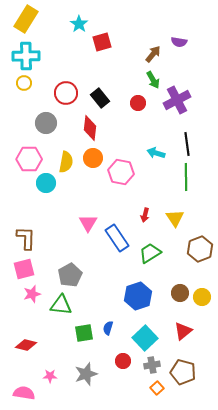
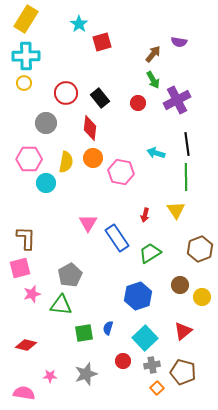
yellow triangle at (175, 218): moved 1 px right, 8 px up
pink square at (24, 269): moved 4 px left, 1 px up
brown circle at (180, 293): moved 8 px up
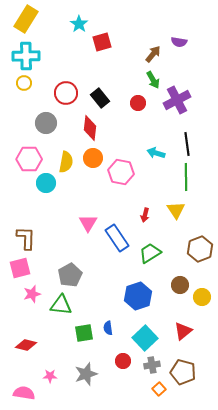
blue semicircle at (108, 328): rotated 24 degrees counterclockwise
orange square at (157, 388): moved 2 px right, 1 px down
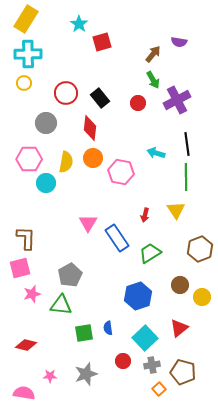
cyan cross at (26, 56): moved 2 px right, 2 px up
red triangle at (183, 331): moved 4 px left, 3 px up
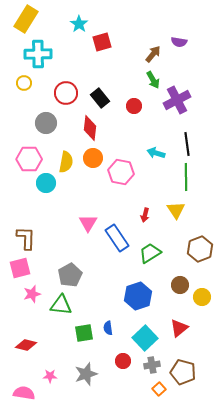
cyan cross at (28, 54): moved 10 px right
red circle at (138, 103): moved 4 px left, 3 px down
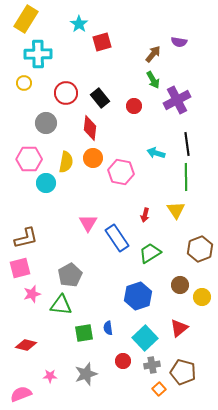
brown L-shape at (26, 238): rotated 75 degrees clockwise
pink semicircle at (24, 393): moved 3 px left, 1 px down; rotated 30 degrees counterclockwise
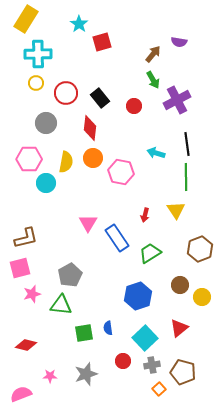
yellow circle at (24, 83): moved 12 px right
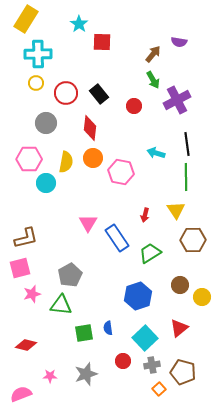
red square at (102, 42): rotated 18 degrees clockwise
black rectangle at (100, 98): moved 1 px left, 4 px up
brown hexagon at (200, 249): moved 7 px left, 9 px up; rotated 20 degrees clockwise
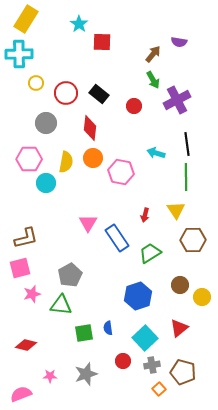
cyan cross at (38, 54): moved 19 px left
black rectangle at (99, 94): rotated 12 degrees counterclockwise
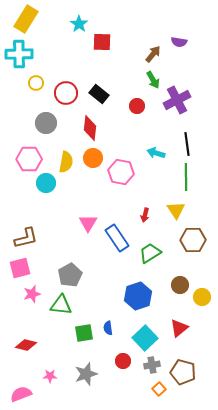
red circle at (134, 106): moved 3 px right
